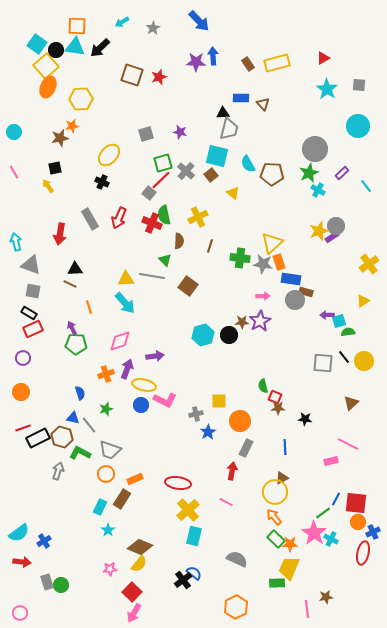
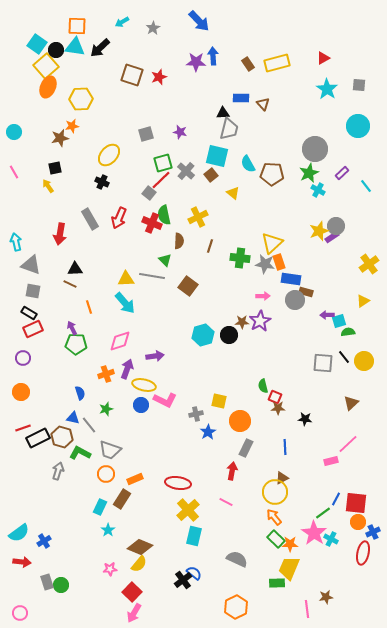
gray star at (263, 264): moved 2 px right
yellow square at (219, 401): rotated 14 degrees clockwise
pink line at (348, 444): rotated 70 degrees counterclockwise
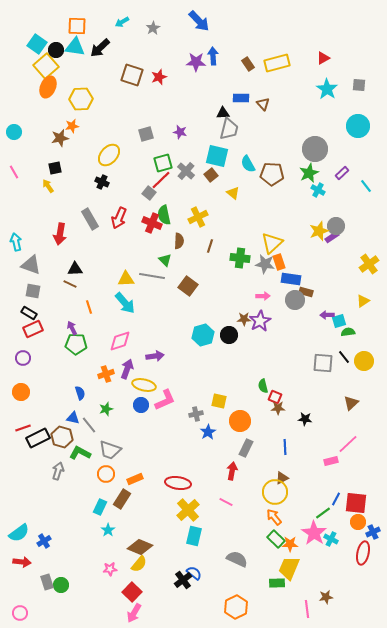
brown star at (242, 322): moved 2 px right, 3 px up
pink L-shape at (165, 400): rotated 50 degrees counterclockwise
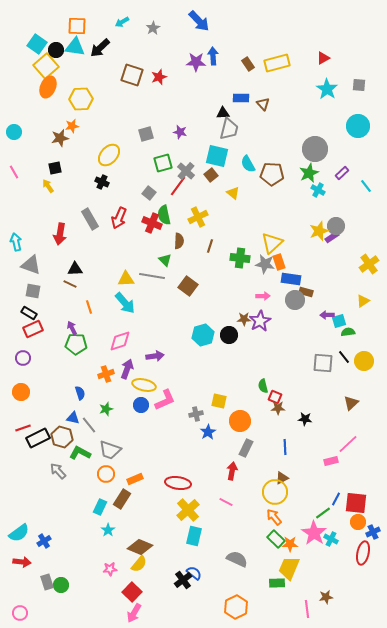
red line at (161, 180): moved 17 px right, 6 px down; rotated 10 degrees counterclockwise
gray arrow at (58, 471): rotated 60 degrees counterclockwise
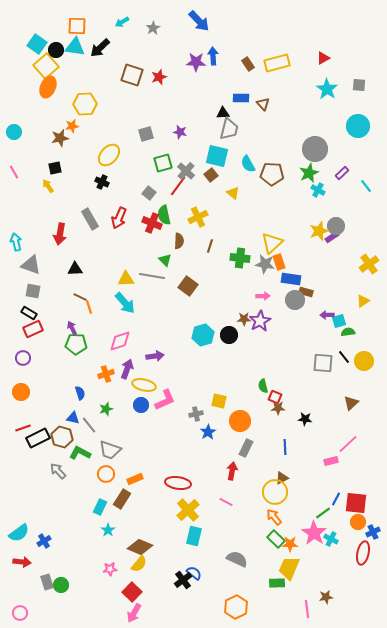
yellow hexagon at (81, 99): moved 4 px right, 5 px down
brown line at (70, 284): moved 10 px right, 13 px down
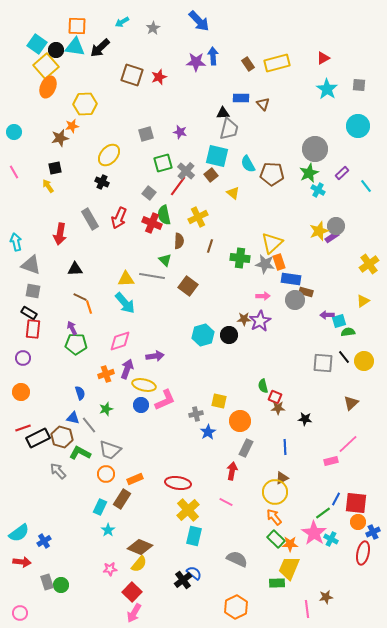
red rectangle at (33, 329): rotated 60 degrees counterclockwise
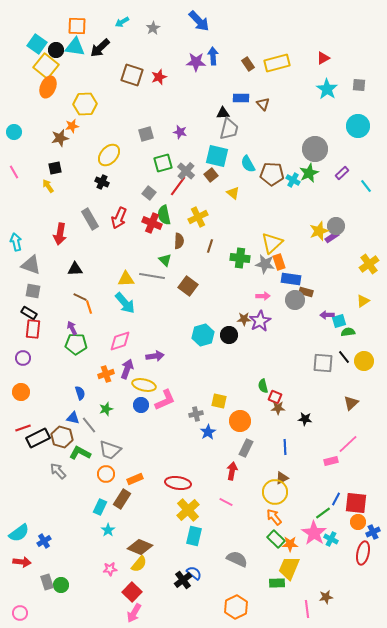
yellow square at (46, 66): rotated 10 degrees counterclockwise
cyan cross at (318, 190): moved 25 px left, 10 px up
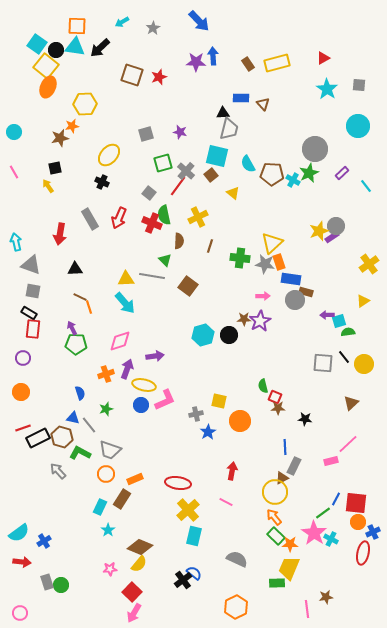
yellow circle at (364, 361): moved 3 px down
gray rectangle at (246, 448): moved 48 px right, 18 px down
green rectangle at (276, 539): moved 3 px up
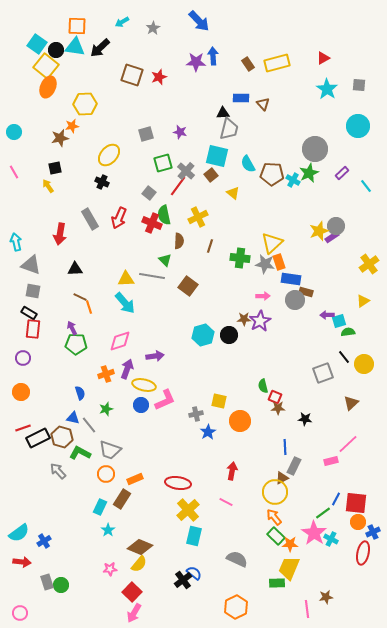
gray square at (323, 363): moved 10 px down; rotated 25 degrees counterclockwise
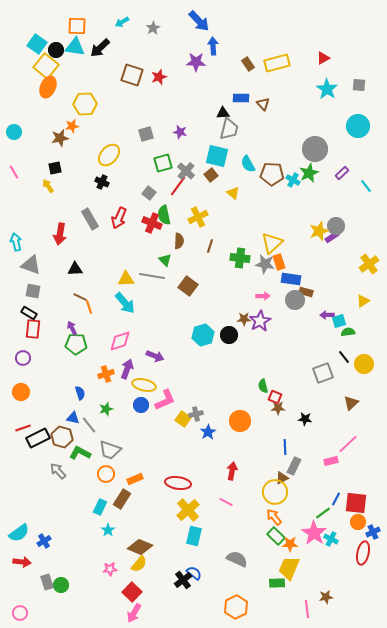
blue arrow at (213, 56): moved 10 px up
purple arrow at (155, 356): rotated 30 degrees clockwise
yellow square at (219, 401): moved 36 px left, 18 px down; rotated 21 degrees clockwise
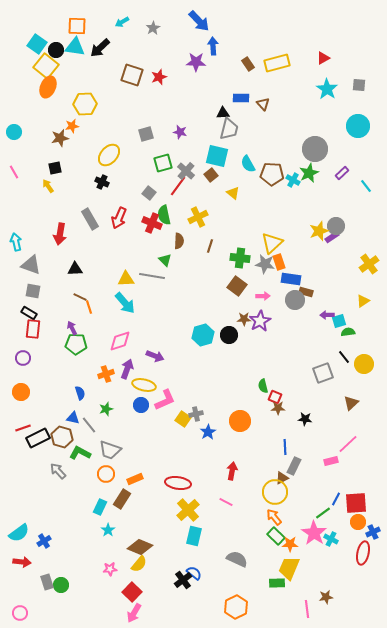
brown square at (188, 286): moved 49 px right
red square at (356, 503): rotated 10 degrees counterclockwise
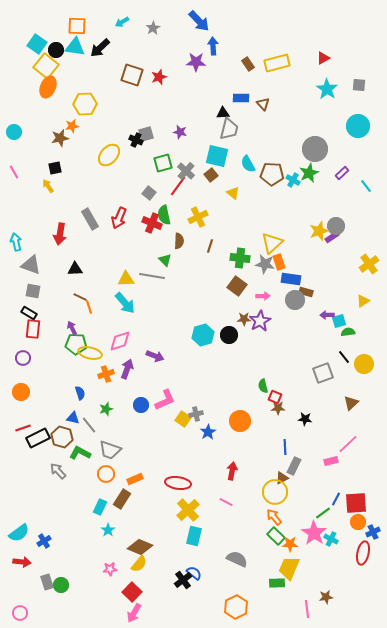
black cross at (102, 182): moved 34 px right, 42 px up
yellow ellipse at (144, 385): moved 54 px left, 32 px up
